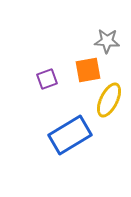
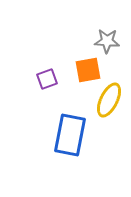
blue rectangle: rotated 48 degrees counterclockwise
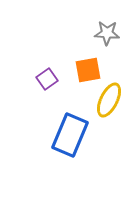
gray star: moved 8 px up
purple square: rotated 15 degrees counterclockwise
blue rectangle: rotated 12 degrees clockwise
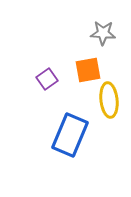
gray star: moved 4 px left
yellow ellipse: rotated 32 degrees counterclockwise
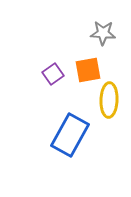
purple square: moved 6 px right, 5 px up
yellow ellipse: rotated 8 degrees clockwise
blue rectangle: rotated 6 degrees clockwise
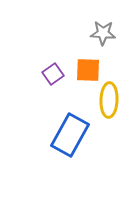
orange square: rotated 12 degrees clockwise
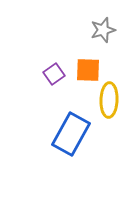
gray star: moved 3 px up; rotated 20 degrees counterclockwise
purple square: moved 1 px right
blue rectangle: moved 1 px right, 1 px up
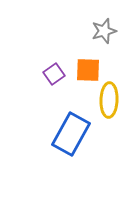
gray star: moved 1 px right, 1 px down
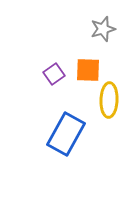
gray star: moved 1 px left, 2 px up
blue rectangle: moved 5 px left
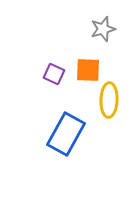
purple square: rotated 30 degrees counterclockwise
